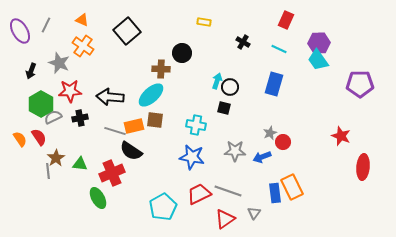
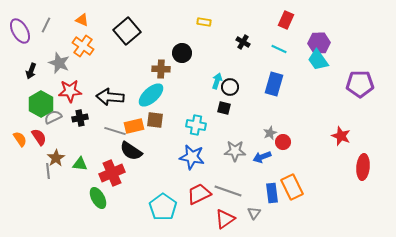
blue rectangle at (275, 193): moved 3 px left
cyan pentagon at (163, 207): rotated 8 degrees counterclockwise
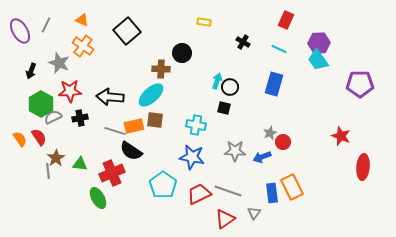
cyan pentagon at (163, 207): moved 22 px up
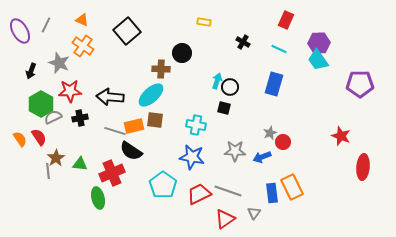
green ellipse at (98, 198): rotated 15 degrees clockwise
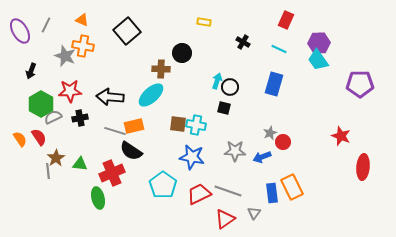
orange cross at (83, 46): rotated 25 degrees counterclockwise
gray star at (59, 63): moved 6 px right, 7 px up
brown square at (155, 120): moved 23 px right, 4 px down
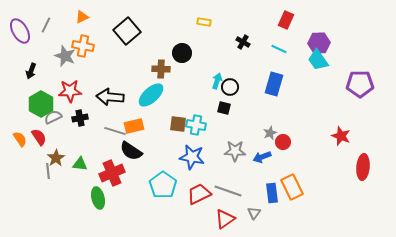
orange triangle at (82, 20): moved 3 px up; rotated 48 degrees counterclockwise
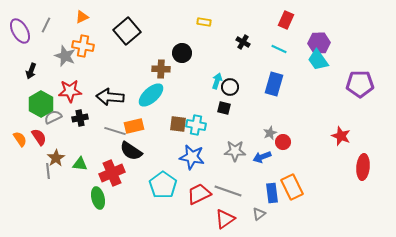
gray triangle at (254, 213): moved 5 px right, 1 px down; rotated 16 degrees clockwise
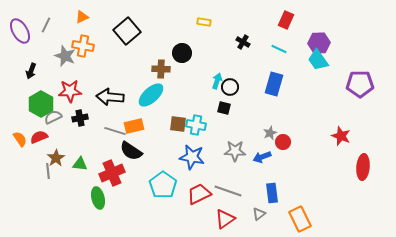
red semicircle at (39, 137): rotated 78 degrees counterclockwise
orange rectangle at (292, 187): moved 8 px right, 32 px down
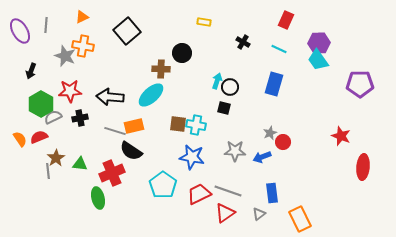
gray line at (46, 25): rotated 21 degrees counterclockwise
red triangle at (225, 219): moved 6 px up
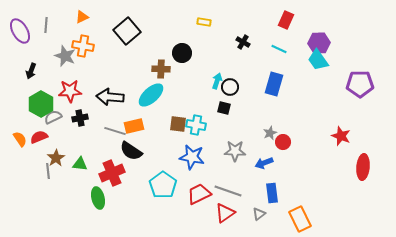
blue arrow at (262, 157): moved 2 px right, 6 px down
